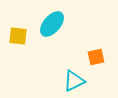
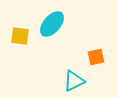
yellow square: moved 2 px right
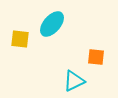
yellow square: moved 3 px down
orange square: rotated 18 degrees clockwise
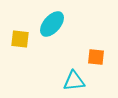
cyan triangle: rotated 20 degrees clockwise
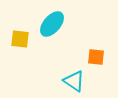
cyan triangle: rotated 40 degrees clockwise
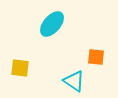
yellow square: moved 29 px down
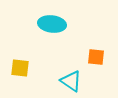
cyan ellipse: rotated 56 degrees clockwise
cyan triangle: moved 3 px left
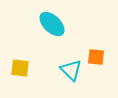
cyan ellipse: rotated 36 degrees clockwise
cyan triangle: moved 11 px up; rotated 10 degrees clockwise
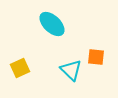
yellow square: rotated 30 degrees counterclockwise
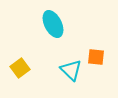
cyan ellipse: moved 1 px right; rotated 20 degrees clockwise
yellow square: rotated 12 degrees counterclockwise
